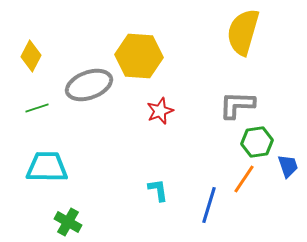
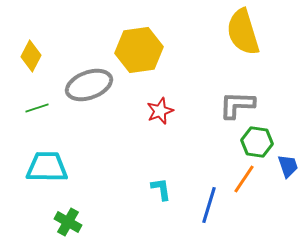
yellow semicircle: rotated 33 degrees counterclockwise
yellow hexagon: moved 6 px up; rotated 12 degrees counterclockwise
green hexagon: rotated 16 degrees clockwise
cyan L-shape: moved 3 px right, 1 px up
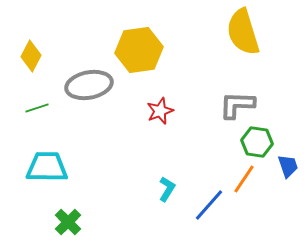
gray ellipse: rotated 9 degrees clockwise
cyan L-shape: moved 6 px right; rotated 40 degrees clockwise
blue line: rotated 24 degrees clockwise
green cross: rotated 16 degrees clockwise
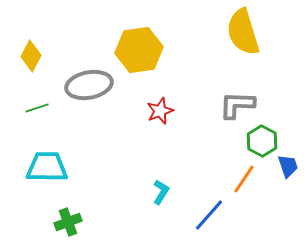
green hexagon: moved 5 px right, 1 px up; rotated 20 degrees clockwise
cyan L-shape: moved 6 px left, 3 px down
blue line: moved 10 px down
green cross: rotated 24 degrees clockwise
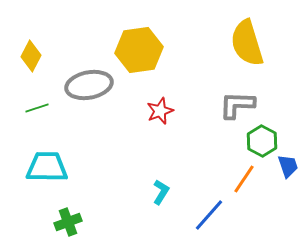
yellow semicircle: moved 4 px right, 11 px down
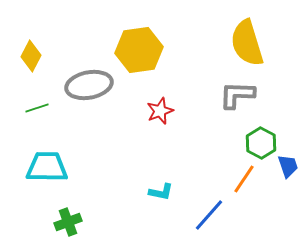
gray L-shape: moved 10 px up
green hexagon: moved 1 px left, 2 px down
cyan L-shape: rotated 70 degrees clockwise
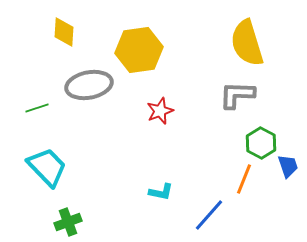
yellow diamond: moved 33 px right, 24 px up; rotated 24 degrees counterclockwise
cyan trapezoid: rotated 45 degrees clockwise
orange line: rotated 12 degrees counterclockwise
